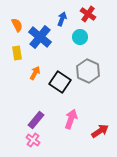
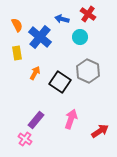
blue arrow: rotated 96 degrees counterclockwise
pink cross: moved 8 px left, 1 px up
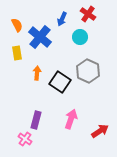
blue arrow: rotated 80 degrees counterclockwise
orange arrow: moved 2 px right; rotated 24 degrees counterclockwise
purple rectangle: rotated 24 degrees counterclockwise
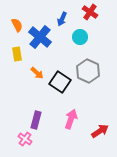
red cross: moved 2 px right, 2 px up
yellow rectangle: moved 1 px down
orange arrow: rotated 128 degrees clockwise
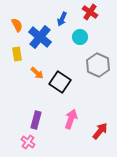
gray hexagon: moved 10 px right, 6 px up
red arrow: rotated 18 degrees counterclockwise
pink cross: moved 3 px right, 3 px down
